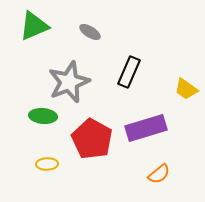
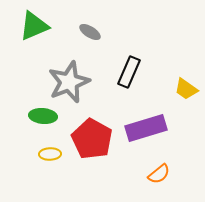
yellow ellipse: moved 3 px right, 10 px up
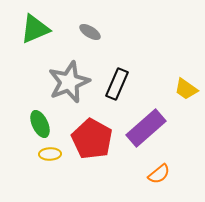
green triangle: moved 1 px right, 3 px down
black rectangle: moved 12 px left, 12 px down
green ellipse: moved 3 px left, 8 px down; rotated 60 degrees clockwise
purple rectangle: rotated 24 degrees counterclockwise
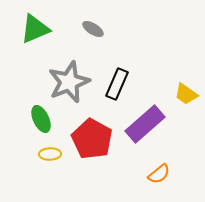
gray ellipse: moved 3 px right, 3 px up
yellow trapezoid: moved 5 px down
green ellipse: moved 1 px right, 5 px up
purple rectangle: moved 1 px left, 4 px up
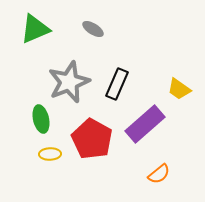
yellow trapezoid: moved 7 px left, 5 px up
green ellipse: rotated 12 degrees clockwise
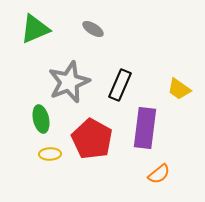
black rectangle: moved 3 px right, 1 px down
purple rectangle: moved 4 px down; rotated 42 degrees counterclockwise
